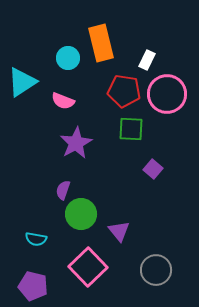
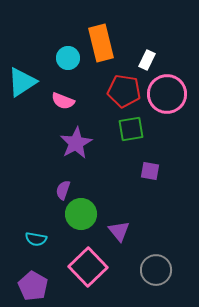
green square: rotated 12 degrees counterclockwise
purple square: moved 3 px left, 2 px down; rotated 30 degrees counterclockwise
purple pentagon: rotated 16 degrees clockwise
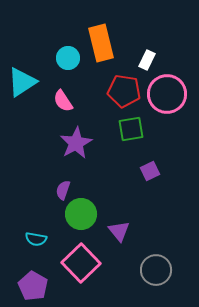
pink semicircle: rotated 35 degrees clockwise
purple square: rotated 36 degrees counterclockwise
pink square: moved 7 px left, 4 px up
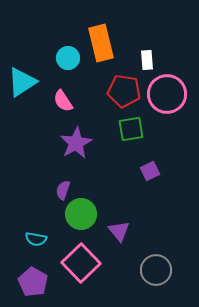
white rectangle: rotated 30 degrees counterclockwise
purple pentagon: moved 4 px up
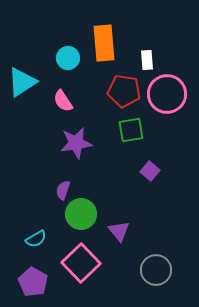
orange rectangle: moved 3 px right; rotated 9 degrees clockwise
green square: moved 1 px down
purple star: rotated 20 degrees clockwise
purple square: rotated 24 degrees counterclockwise
cyan semicircle: rotated 40 degrees counterclockwise
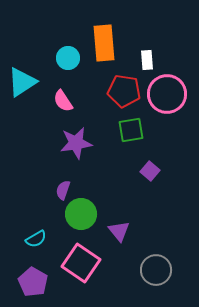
pink square: rotated 12 degrees counterclockwise
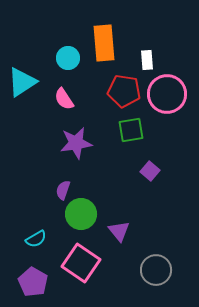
pink semicircle: moved 1 px right, 2 px up
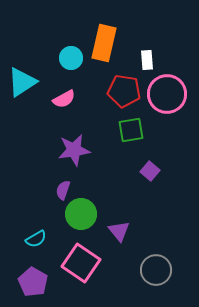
orange rectangle: rotated 18 degrees clockwise
cyan circle: moved 3 px right
pink semicircle: rotated 85 degrees counterclockwise
purple star: moved 2 px left, 7 px down
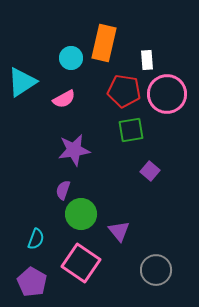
cyan semicircle: rotated 40 degrees counterclockwise
purple pentagon: moved 1 px left
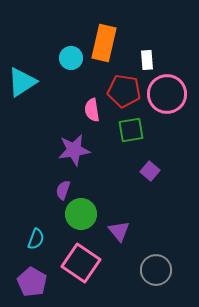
pink semicircle: moved 28 px right, 11 px down; rotated 110 degrees clockwise
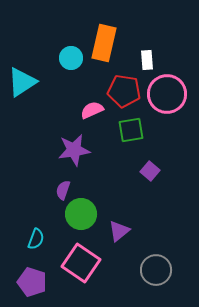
pink semicircle: rotated 75 degrees clockwise
purple triangle: rotated 30 degrees clockwise
purple pentagon: rotated 12 degrees counterclockwise
